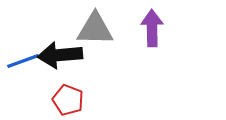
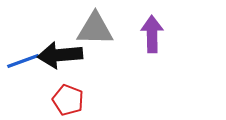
purple arrow: moved 6 px down
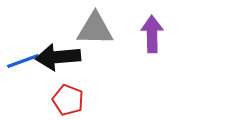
black arrow: moved 2 px left, 2 px down
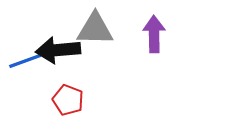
purple arrow: moved 2 px right
black arrow: moved 7 px up
blue line: moved 2 px right
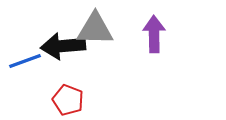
black arrow: moved 5 px right, 4 px up
